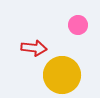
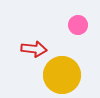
red arrow: moved 1 px down
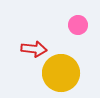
yellow circle: moved 1 px left, 2 px up
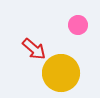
red arrow: rotated 35 degrees clockwise
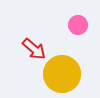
yellow circle: moved 1 px right, 1 px down
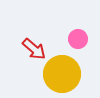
pink circle: moved 14 px down
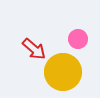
yellow circle: moved 1 px right, 2 px up
